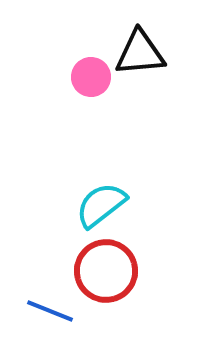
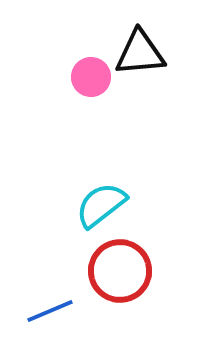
red circle: moved 14 px right
blue line: rotated 45 degrees counterclockwise
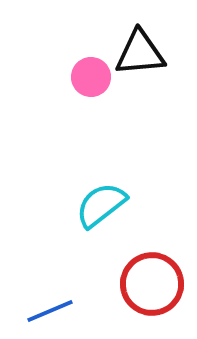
red circle: moved 32 px right, 13 px down
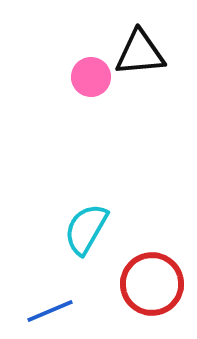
cyan semicircle: moved 15 px left, 24 px down; rotated 22 degrees counterclockwise
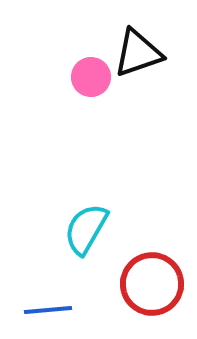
black triangle: moved 2 px left; rotated 14 degrees counterclockwise
blue line: moved 2 px left, 1 px up; rotated 18 degrees clockwise
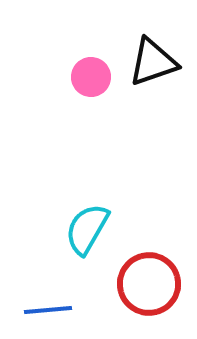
black triangle: moved 15 px right, 9 px down
cyan semicircle: moved 1 px right
red circle: moved 3 px left
